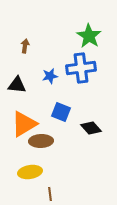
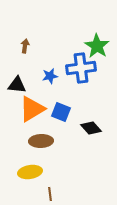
green star: moved 8 px right, 10 px down
orange triangle: moved 8 px right, 15 px up
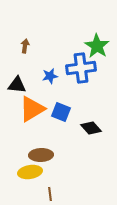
brown ellipse: moved 14 px down
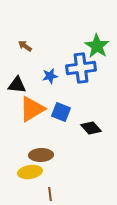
brown arrow: rotated 64 degrees counterclockwise
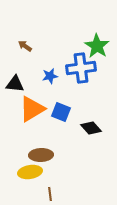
black triangle: moved 2 px left, 1 px up
